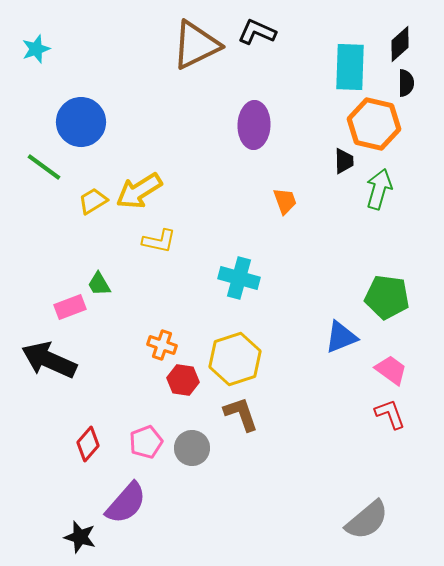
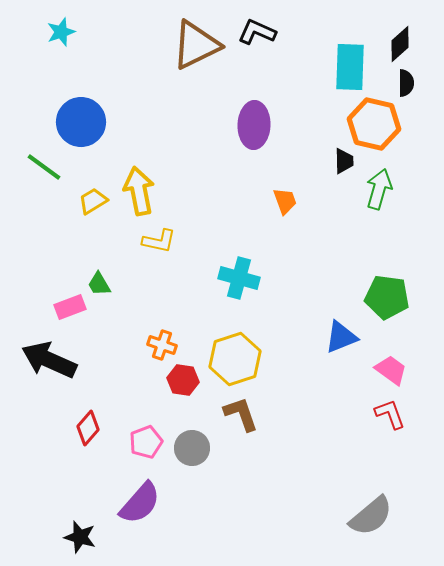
cyan star: moved 25 px right, 17 px up
yellow arrow: rotated 111 degrees clockwise
red diamond: moved 16 px up
purple semicircle: moved 14 px right
gray semicircle: moved 4 px right, 4 px up
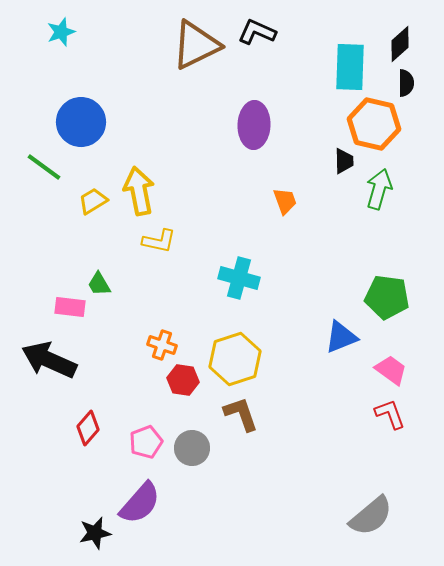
pink rectangle: rotated 28 degrees clockwise
black star: moved 15 px right, 4 px up; rotated 28 degrees counterclockwise
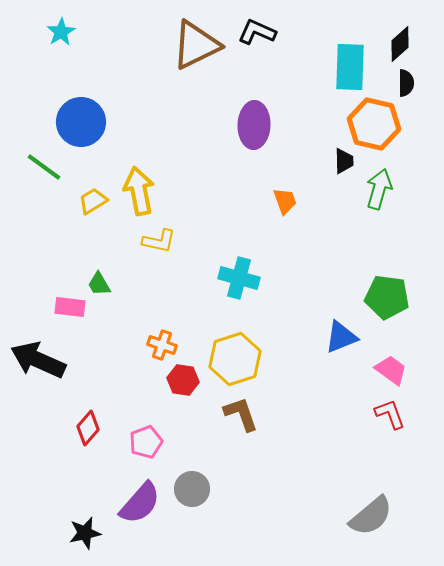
cyan star: rotated 12 degrees counterclockwise
black arrow: moved 11 px left
gray circle: moved 41 px down
black star: moved 10 px left
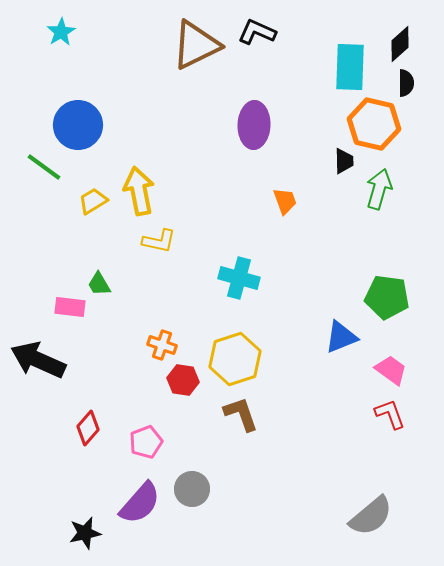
blue circle: moved 3 px left, 3 px down
